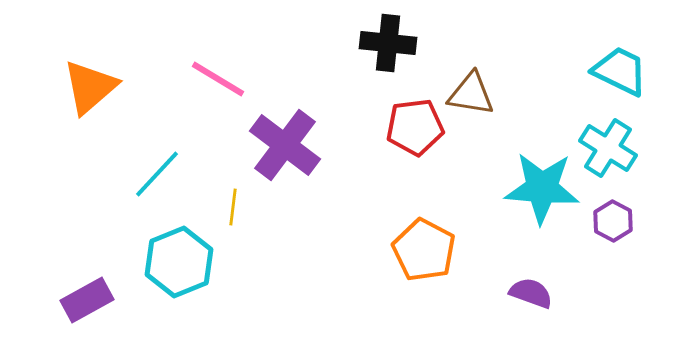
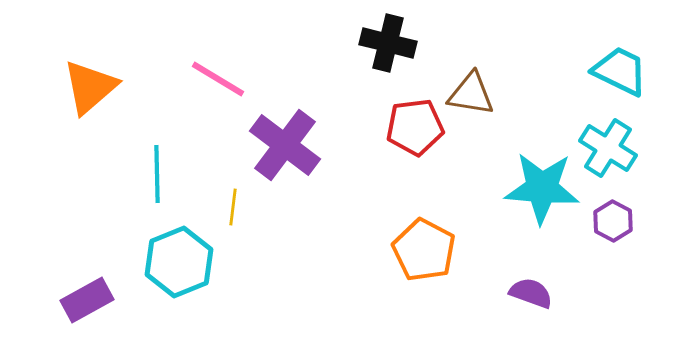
black cross: rotated 8 degrees clockwise
cyan line: rotated 44 degrees counterclockwise
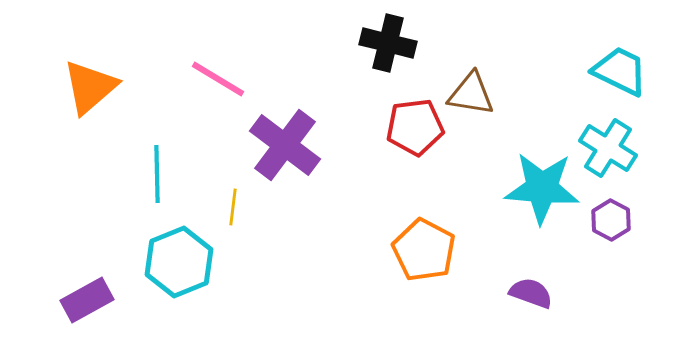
purple hexagon: moved 2 px left, 1 px up
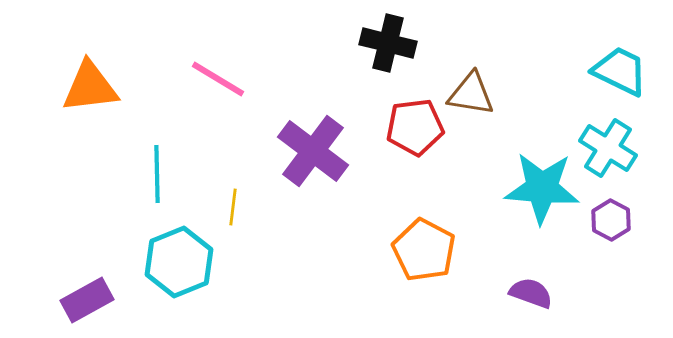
orange triangle: rotated 34 degrees clockwise
purple cross: moved 28 px right, 6 px down
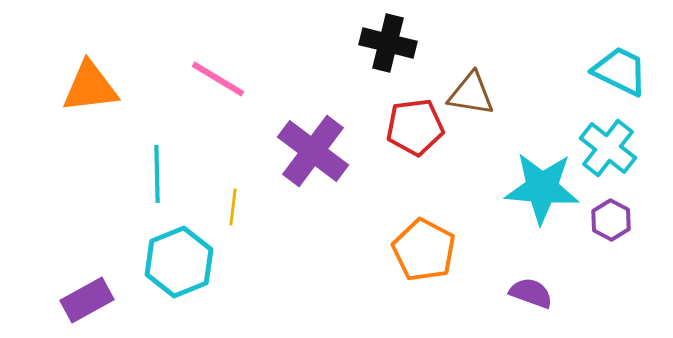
cyan cross: rotated 6 degrees clockwise
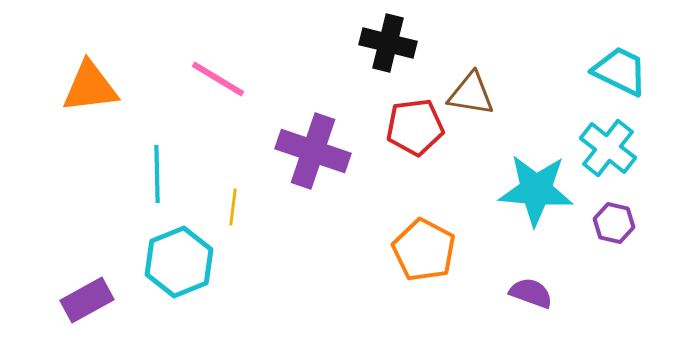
purple cross: rotated 18 degrees counterclockwise
cyan star: moved 6 px left, 2 px down
purple hexagon: moved 3 px right, 3 px down; rotated 15 degrees counterclockwise
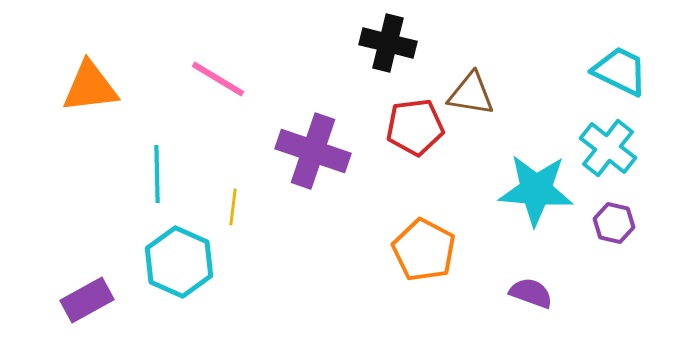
cyan hexagon: rotated 14 degrees counterclockwise
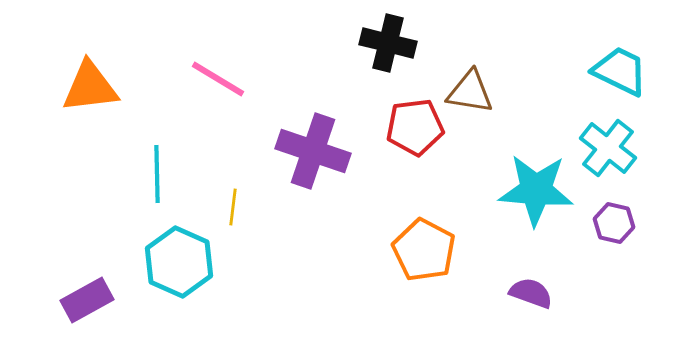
brown triangle: moved 1 px left, 2 px up
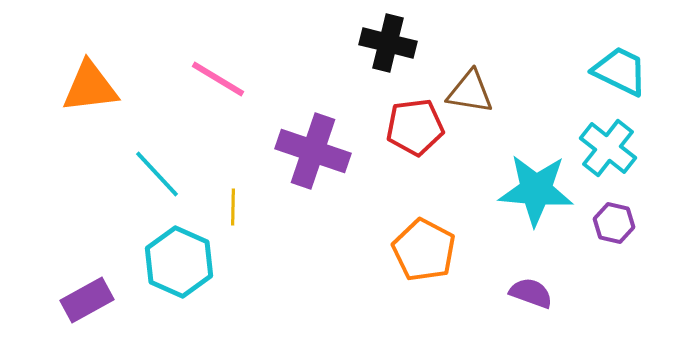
cyan line: rotated 42 degrees counterclockwise
yellow line: rotated 6 degrees counterclockwise
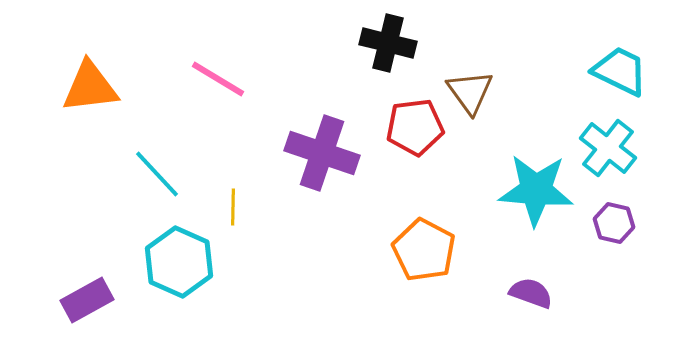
brown triangle: rotated 45 degrees clockwise
purple cross: moved 9 px right, 2 px down
